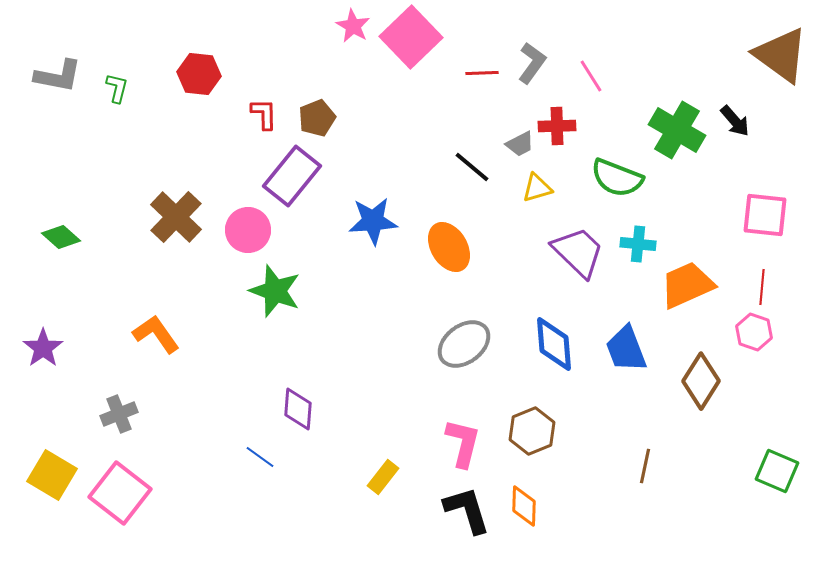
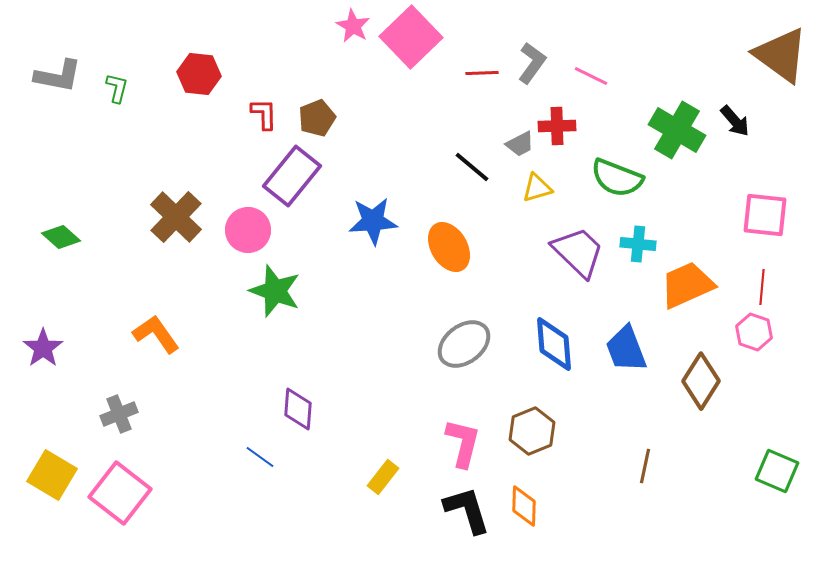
pink line at (591, 76): rotated 32 degrees counterclockwise
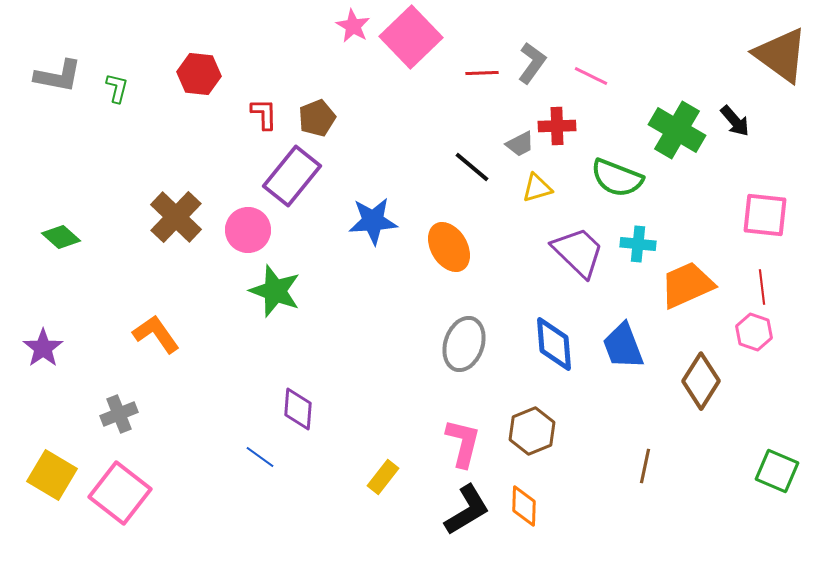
red line at (762, 287): rotated 12 degrees counterclockwise
gray ellipse at (464, 344): rotated 34 degrees counterclockwise
blue trapezoid at (626, 349): moved 3 px left, 3 px up
black L-shape at (467, 510): rotated 76 degrees clockwise
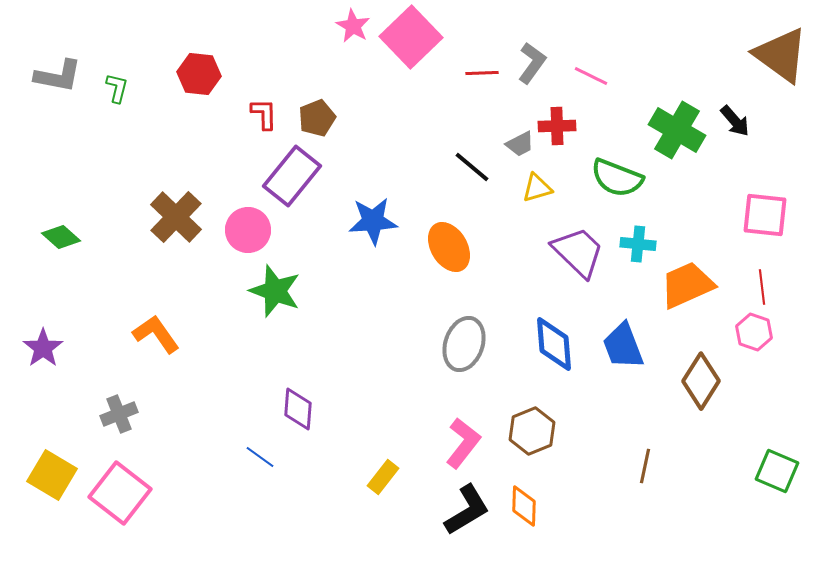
pink L-shape at (463, 443): rotated 24 degrees clockwise
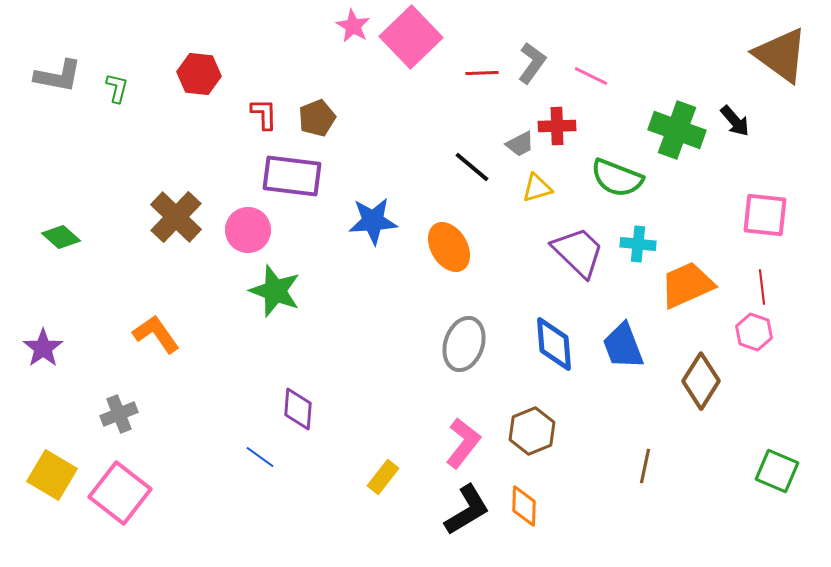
green cross at (677, 130): rotated 10 degrees counterclockwise
purple rectangle at (292, 176): rotated 58 degrees clockwise
